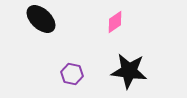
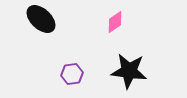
purple hexagon: rotated 20 degrees counterclockwise
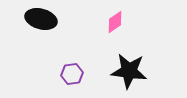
black ellipse: rotated 28 degrees counterclockwise
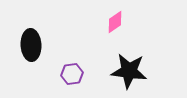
black ellipse: moved 10 px left, 26 px down; rotated 72 degrees clockwise
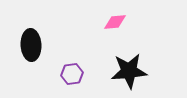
pink diamond: rotated 30 degrees clockwise
black star: rotated 12 degrees counterclockwise
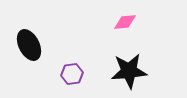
pink diamond: moved 10 px right
black ellipse: moved 2 px left; rotated 24 degrees counterclockwise
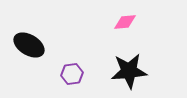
black ellipse: rotated 32 degrees counterclockwise
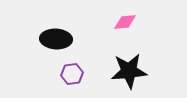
black ellipse: moved 27 px right, 6 px up; rotated 28 degrees counterclockwise
